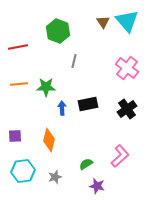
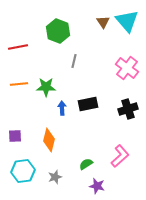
black cross: moved 1 px right; rotated 18 degrees clockwise
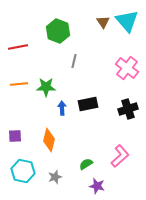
cyan hexagon: rotated 20 degrees clockwise
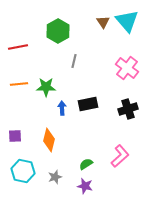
green hexagon: rotated 10 degrees clockwise
purple star: moved 12 px left
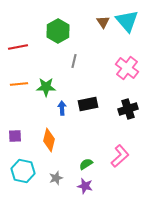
gray star: moved 1 px right, 1 px down
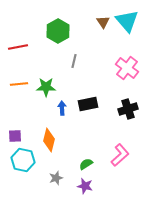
pink L-shape: moved 1 px up
cyan hexagon: moved 11 px up
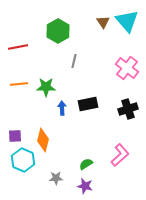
orange diamond: moved 6 px left
cyan hexagon: rotated 10 degrees clockwise
gray star: rotated 16 degrees clockwise
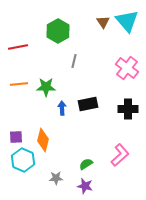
black cross: rotated 18 degrees clockwise
purple square: moved 1 px right, 1 px down
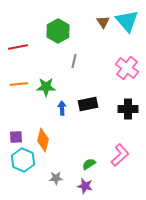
green semicircle: moved 3 px right
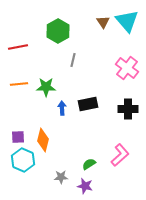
gray line: moved 1 px left, 1 px up
purple square: moved 2 px right
gray star: moved 5 px right, 1 px up
